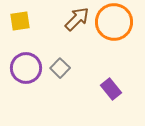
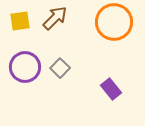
brown arrow: moved 22 px left, 1 px up
purple circle: moved 1 px left, 1 px up
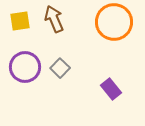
brown arrow: moved 1 px left, 1 px down; rotated 68 degrees counterclockwise
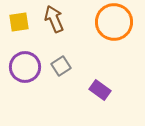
yellow square: moved 1 px left, 1 px down
gray square: moved 1 px right, 2 px up; rotated 12 degrees clockwise
purple rectangle: moved 11 px left, 1 px down; rotated 15 degrees counterclockwise
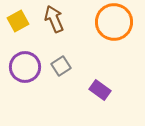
yellow square: moved 1 px left, 1 px up; rotated 20 degrees counterclockwise
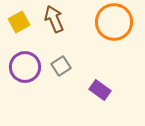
yellow square: moved 1 px right, 1 px down
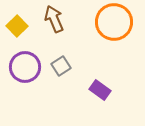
yellow square: moved 2 px left, 4 px down; rotated 15 degrees counterclockwise
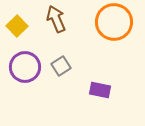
brown arrow: moved 2 px right
purple rectangle: rotated 25 degrees counterclockwise
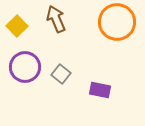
orange circle: moved 3 px right
gray square: moved 8 px down; rotated 18 degrees counterclockwise
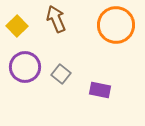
orange circle: moved 1 px left, 3 px down
